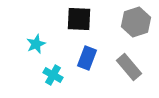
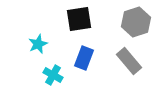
black square: rotated 12 degrees counterclockwise
cyan star: moved 2 px right
blue rectangle: moved 3 px left
gray rectangle: moved 6 px up
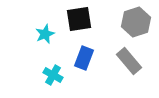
cyan star: moved 7 px right, 10 px up
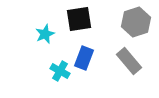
cyan cross: moved 7 px right, 4 px up
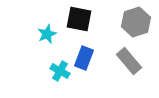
black square: rotated 20 degrees clockwise
cyan star: moved 2 px right
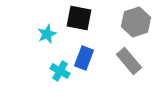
black square: moved 1 px up
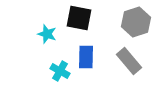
cyan star: rotated 30 degrees counterclockwise
blue rectangle: moved 2 px right, 1 px up; rotated 20 degrees counterclockwise
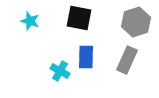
cyan star: moved 17 px left, 13 px up
gray rectangle: moved 2 px left, 1 px up; rotated 64 degrees clockwise
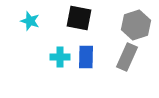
gray hexagon: moved 3 px down
gray rectangle: moved 3 px up
cyan cross: moved 14 px up; rotated 30 degrees counterclockwise
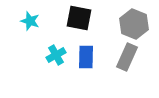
gray hexagon: moved 2 px left, 1 px up; rotated 20 degrees counterclockwise
cyan cross: moved 4 px left, 2 px up; rotated 30 degrees counterclockwise
